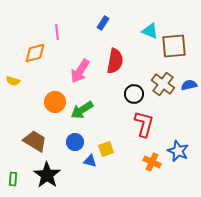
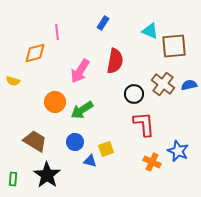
red L-shape: rotated 20 degrees counterclockwise
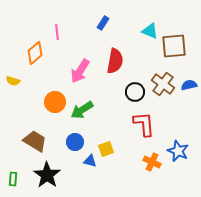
orange diamond: rotated 25 degrees counterclockwise
black circle: moved 1 px right, 2 px up
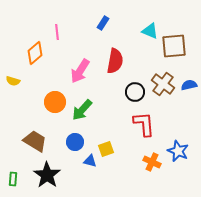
green arrow: rotated 15 degrees counterclockwise
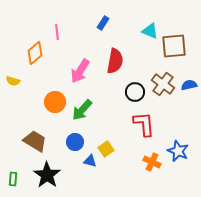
yellow square: rotated 14 degrees counterclockwise
